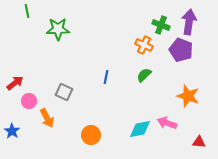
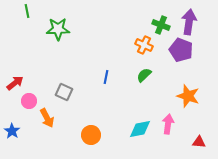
pink arrow: moved 1 px right, 1 px down; rotated 78 degrees clockwise
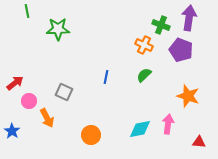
purple arrow: moved 4 px up
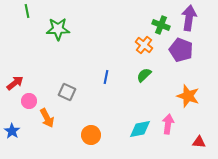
orange cross: rotated 12 degrees clockwise
gray square: moved 3 px right
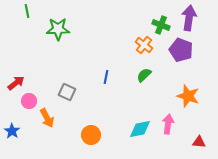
red arrow: moved 1 px right
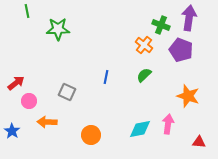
orange arrow: moved 4 px down; rotated 120 degrees clockwise
